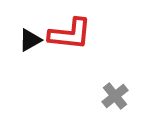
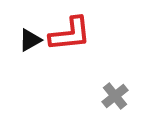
red L-shape: rotated 12 degrees counterclockwise
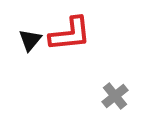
black triangle: rotated 20 degrees counterclockwise
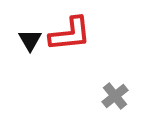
black triangle: rotated 10 degrees counterclockwise
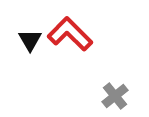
red L-shape: rotated 129 degrees counterclockwise
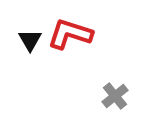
red L-shape: rotated 27 degrees counterclockwise
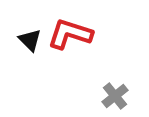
black triangle: rotated 15 degrees counterclockwise
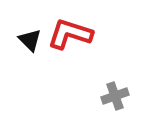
gray cross: rotated 20 degrees clockwise
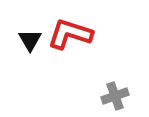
black triangle: rotated 15 degrees clockwise
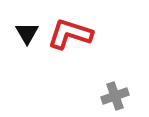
black triangle: moved 3 px left, 7 px up
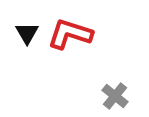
gray cross: rotated 32 degrees counterclockwise
